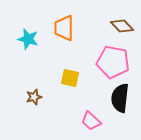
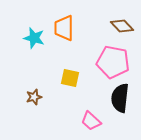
cyan star: moved 6 px right, 1 px up
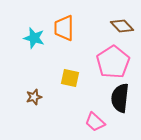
pink pentagon: rotated 28 degrees clockwise
pink trapezoid: moved 4 px right, 1 px down
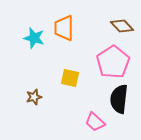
black semicircle: moved 1 px left, 1 px down
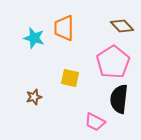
pink trapezoid: rotated 15 degrees counterclockwise
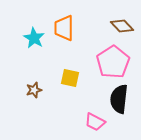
cyan star: rotated 15 degrees clockwise
brown star: moved 7 px up
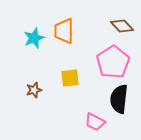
orange trapezoid: moved 3 px down
cyan star: rotated 20 degrees clockwise
yellow square: rotated 18 degrees counterclockwise
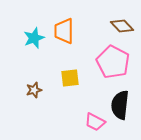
pink pentagon: rotated 12 degrees counterclockwise
black semicircle: moved 1 px right, 6 px down
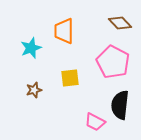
brown diamond: moved 2 px left, 3 px up
cyan star: moved 3 px left, 10 px down
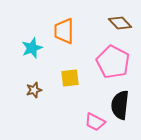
cyan star: moved 1 px right
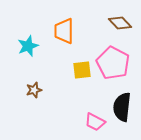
cyan star: moved 4 px left, 2 px up
pink pentagon: moved 1 px down
yellow square: moved 12 px right, 8 px up
black semicircle: moved 2 px right, 2 px down
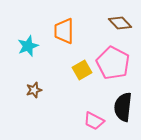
yellow square: rotated 24 degrees counterclockwise
black semicircle: moved 1 px right
pink trapezoid: moved 1 px left, 1 px up
